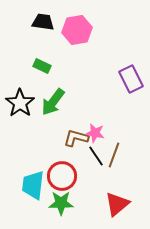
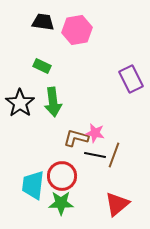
green arrow: rotated 44 degrees counterclockwise
black line: moved 1 px left, 1 px up; rotated 45 degrees counterclockwise
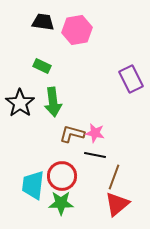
brown L-shape: moved 4 px left, 4 px up
brown line: moved 22 px down
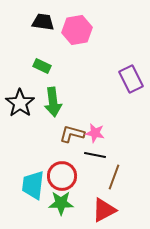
red triangle: moved 13 px left, 6 px down; rotated 12 degrees clockwise
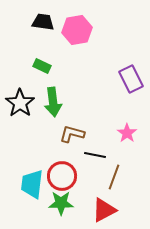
pink star: moved 32 px right; rotated 24 degrees clockwise
cyan trapezoid: moved 1 px left, 1 px up
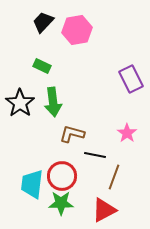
black trapezoid: rotated 55 degrees counterclockwise
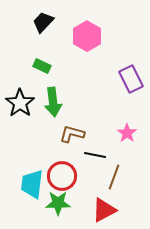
pink hexagon: moved 10 px right, 6 px down; rotated 20 degrees counterclockwise
green star: moved 3 px left
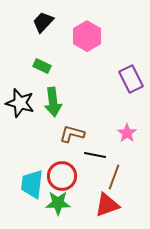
black star: rotated 20 degrees counterclockwise
red triangle: moved 3 px right, 5 px up; rotated 8 degrees clockwise
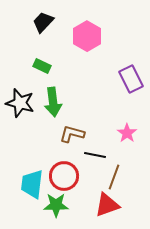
red circle: moved 2 px right
green star: moved 2 px left, 2 px down
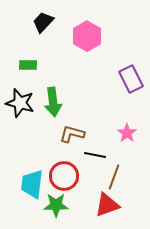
green rectangle: moved 14 px left, 1 px up; rotated 24 degrees counterclockwise
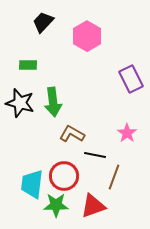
brown L-shape: rotated 15 degrees clockwise
red triangle: moved 14 px left, 1 px down
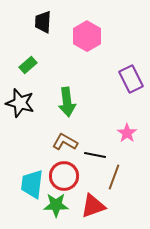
black trapezoid: rotated 40 degrees counterclockwise
green rectangle: rotated 42 degrees counterclockwise
green arrow: moved 14 px right
brown L-shape: moved 7 px left, 8 px down
